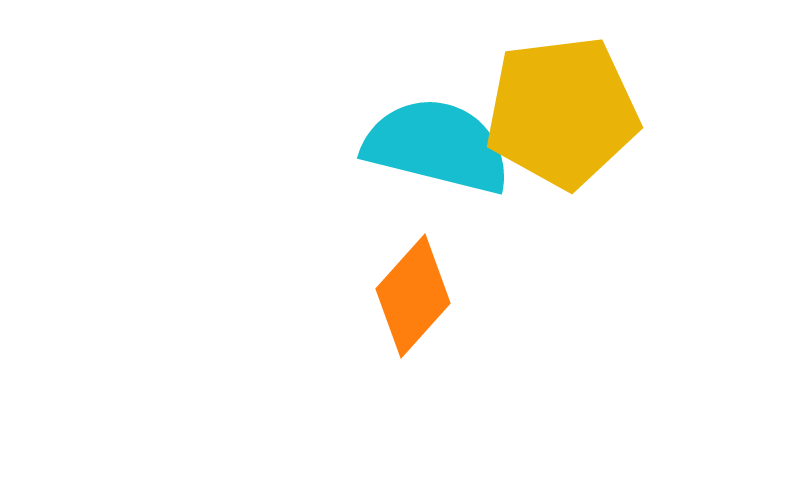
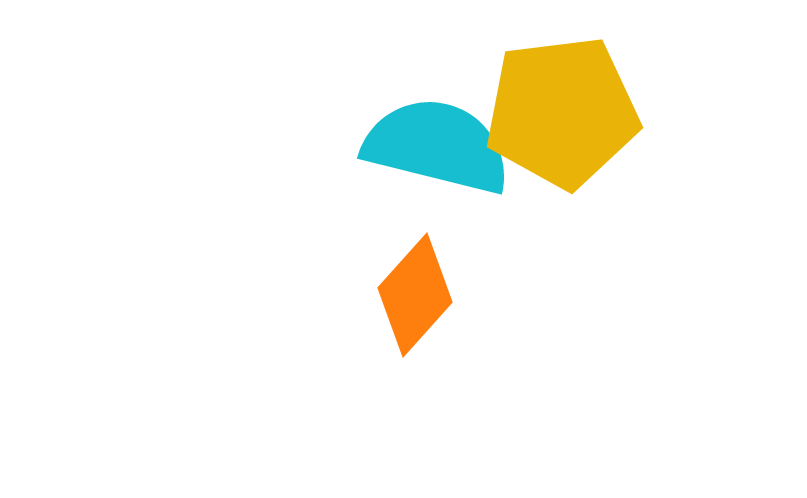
orange diamond: moved 2 px right, 1 px up
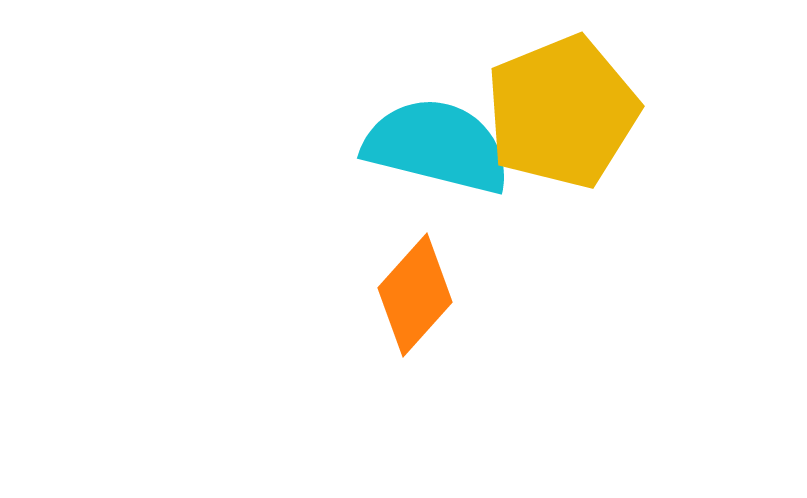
yellow pentagon: rotated 15 degrees counterclockwise
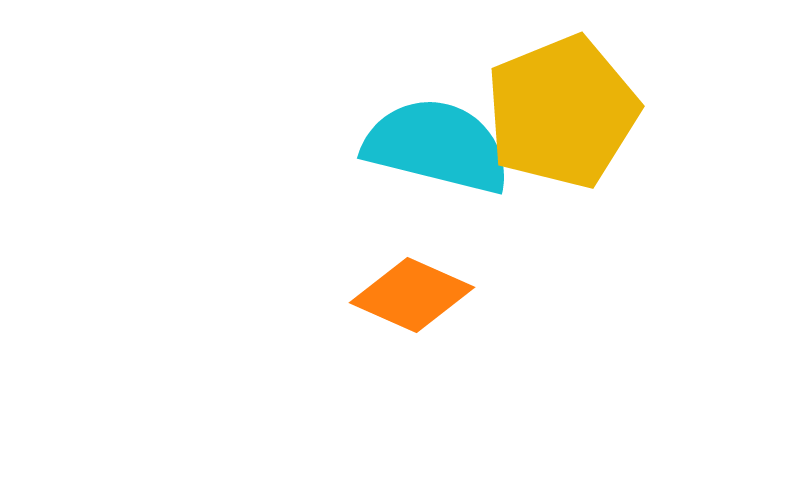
orange diamond: moved 3 px left; rotated 72 degrees clockwise
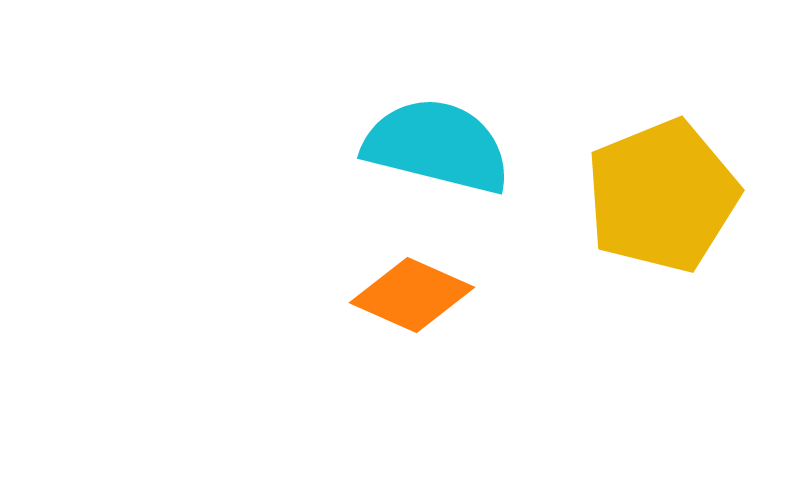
yellow pentagon: moved 100 px right, 84 px down
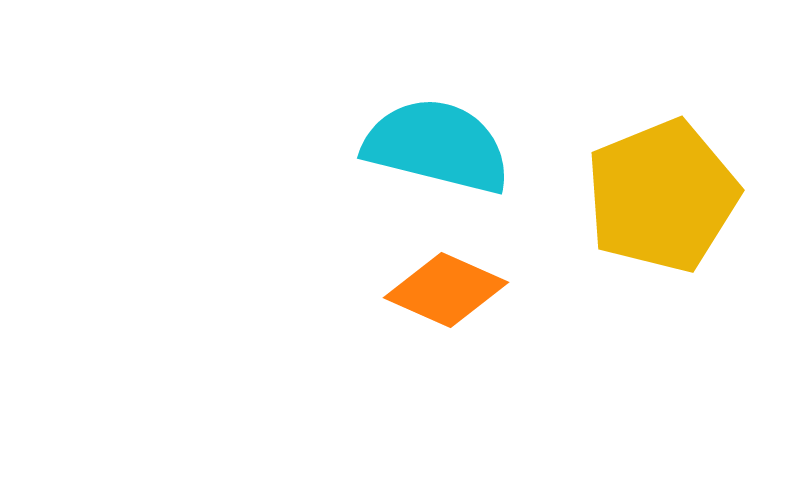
orange diamond: moved 34 px right, 5 px up
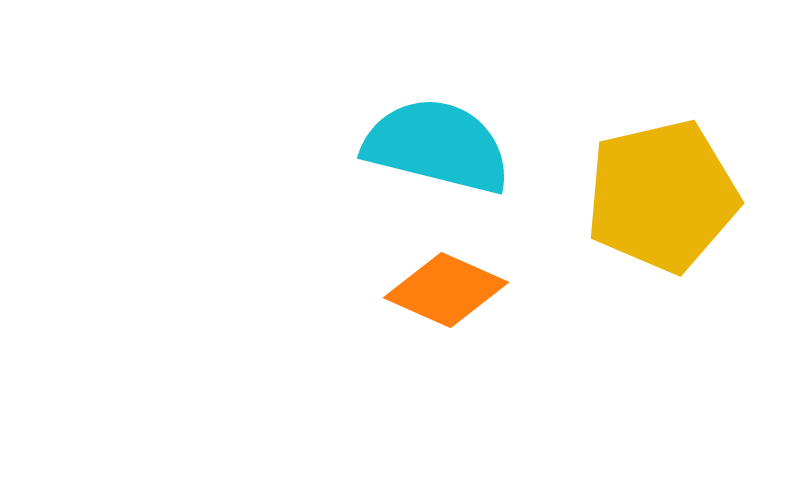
yellow pentagon: rotated 9 degrees clockwise
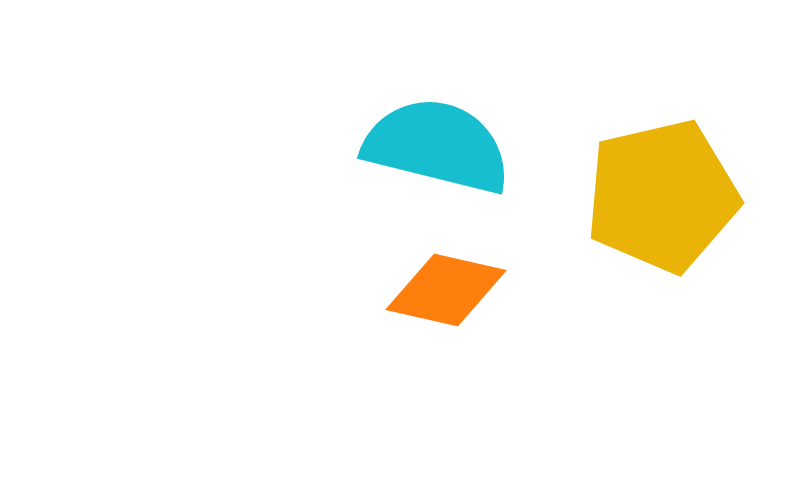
orange diamond: rotated 11 degrees counterclockwise
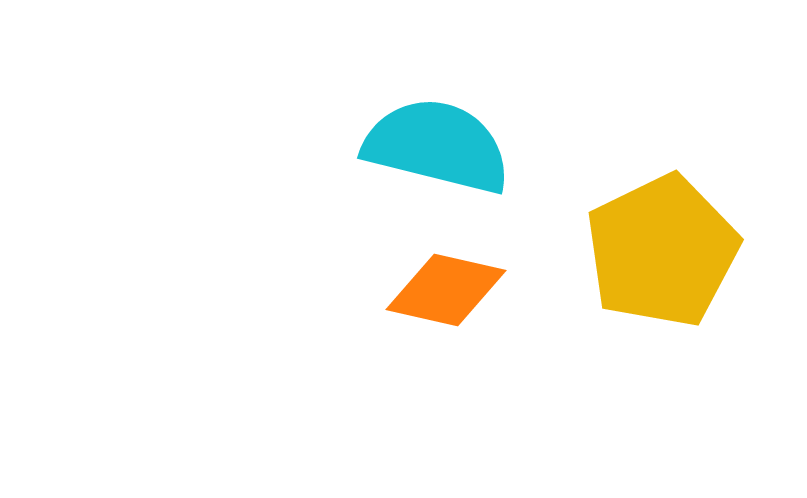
yellow pentagon: moved 55 px down; rotated 13 degrees counterclockwise
